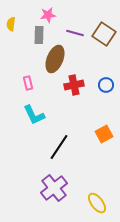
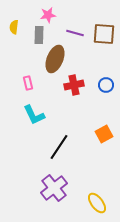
yellow semicircle: moved 3 px right, 3 px down
brown square: rotated 30 degrees counterclockwise
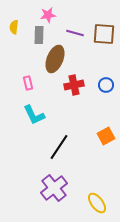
orange square: moved 2 px right, 2 px down
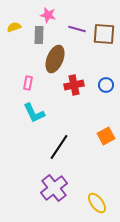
pink star: rotated 21 degrees clockwise
yellow semicircle: rotated 64 degrees clockwise
purple line: moved 2 px right, 4 px up
pink rectangle: rotated 24 degrees clockwise
cyan L-shape: moved 2 px up
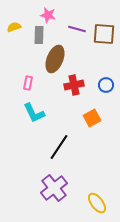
orange square: moved 14 px left, 18 px up
